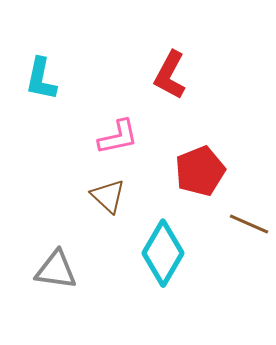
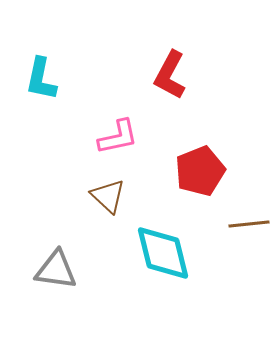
brown line: rotated 30 degrees counterclockwise
cyan diamond: rotated 44 degrees counterclockwise
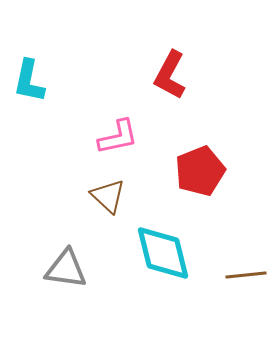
cyan L-shape: moved 12 px left, 2 px down
brown line: moved 3 px left, 51 px down
gray triangle: moved 10 px right, 1 px up
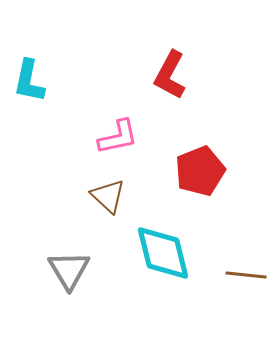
gray triangle: moved 3 px right, 1 px down; rotated 51 degrees clockwise
brown line: rotated 12 degrees clockwise
